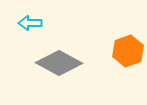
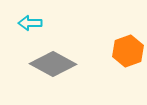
gray diamond: moved 6 px left, 1 px down
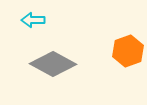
cyan arrow: moved 3 px right, 3 px up
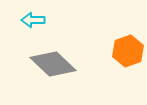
gray diamond: rotated 15 degrees clockwise
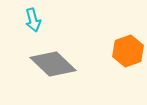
cyan arrow: rotated 105 degrees counterclockwise
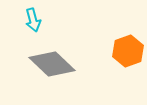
gray diamond: moved 1 px left
